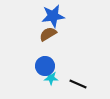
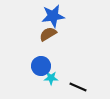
blue circle: moved 4 px left
black line: moved 3 px down
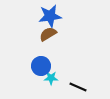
blue star: moved 3 px left
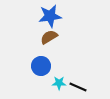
brown semicircle: moved 1 px right, 3 px down
cyan star: moved 8 px right, 5 px down
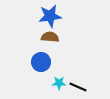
brown semicircle: moved 1 px right; rotated 36 degrees clockwise
blue circle: moved 4 px up
